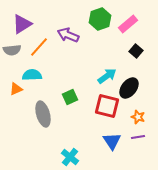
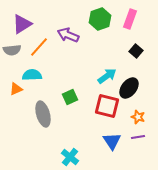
pink rectangle: moved 2 px right, 5 px up; rotated 30 degrees counterclockwise
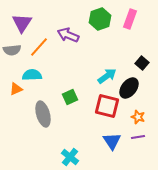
purple triangle: moved 1 px up; rotated 25 degrees counterclockwise
black square: moved 6 px right, 12 px down
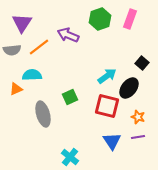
orange line: rotated 10 degrees clockwise
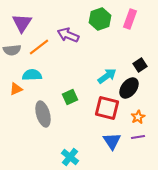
black square: moved 2 px left, 2 px down; rotated 16 degrees clockwise
red square: moved 2 px down
orange star: rotated 24 degrees clockwise
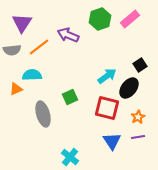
pink rectangle: rotated 30 degrees clockwise
